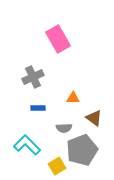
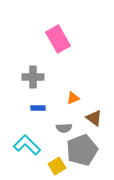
gray cross: rotated 25 degrees clockwise
orange triangle: rotated 24 degrees counterclockwise
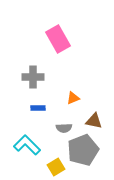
brown triangle: moved 3 px down; rotated 24 degrees counterclockwise
gray pentagon: moved 1 px right
yellow square: moved 1 px left, 1 px down
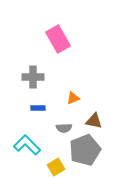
gray pentagon: moved 2 px right
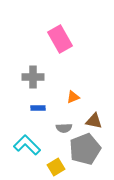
pink rectangle: moved 2 px right
orange triangle: moved 1 px up
gray pentagon: moved 1 px up
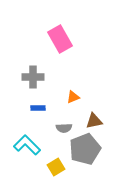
brown triangle: rotated 24 degrees counterclockwise
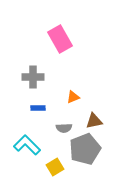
yellow square: moved 1 px left
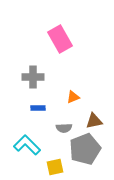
yellow square: rotated 18 degrees clockwise
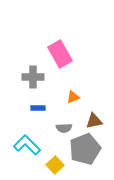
pink rectangle: moved 15 px down
yellow square: moved 2 px up; rotated 30 degrees counterclockwise
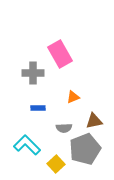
gray cross: moved 4 px up
yellow square: moved 1 px right, 1 px up
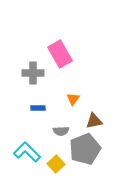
orange triangle: moved 2 px down; rotated 32 degrees counterclockwise
gray semicircle: moved 3 px left, 3 px down
cyan L-shape: moved 7 px down
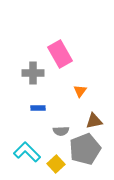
orange triangle: moved 7 px right, 8 px up
